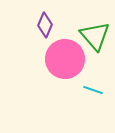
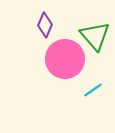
cyan line: rotated 54 degrees counterclockwise
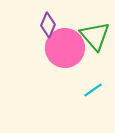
purple diamond: moved 3 px right
pink circle: moved 11 px up
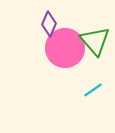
purple diamond: moved 1 px right, 1 px up
green triangle: moved 5 px down
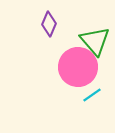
pink circle: moved 13 px right, 19 px down
cyan line: moved 1 px left, 5 px down
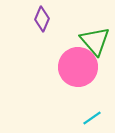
purple diamond: moved 7 px left, 5 px up
cyan line: moved 23 px down
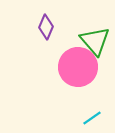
purple diamond: moved 4 px right, 8 px down
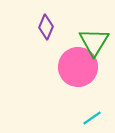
green triangle: moved 1 px left, 1 px down; rotated 12 degrees clockwise
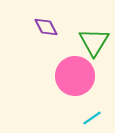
purple diamond: rotated 50 degrees counterclockwise
pink circle: moved 3 px left, 9 px down
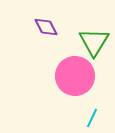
cyan line: rotated 30 degrees counterclockwise
